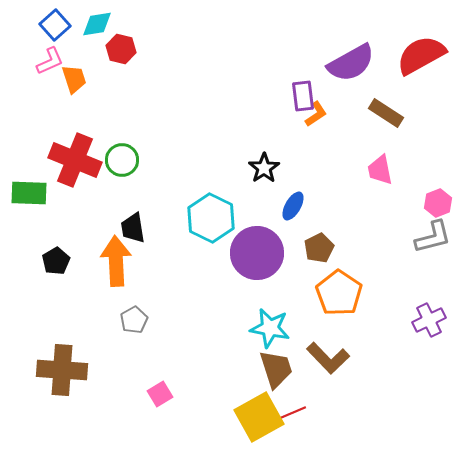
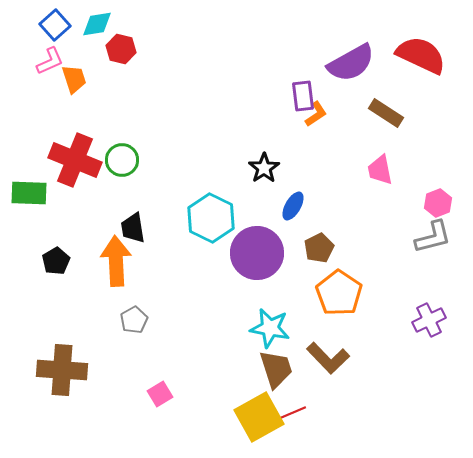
red semicircle: rotated 54 degrees clockwise
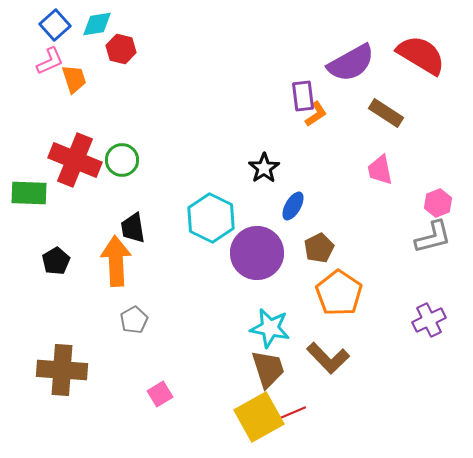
red semicircle: rotated 6 degrees clockwise
brown trapezoid: moved 8 px left
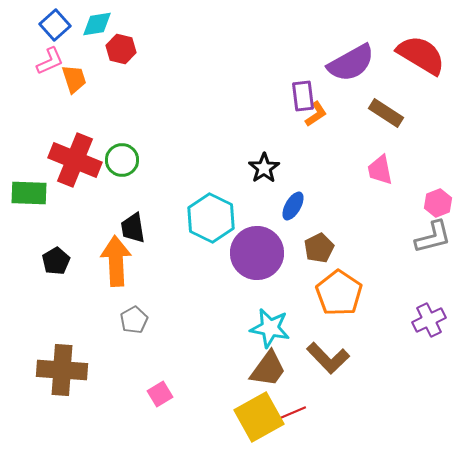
brown trapezoid: rotated 54 degrees clockwise
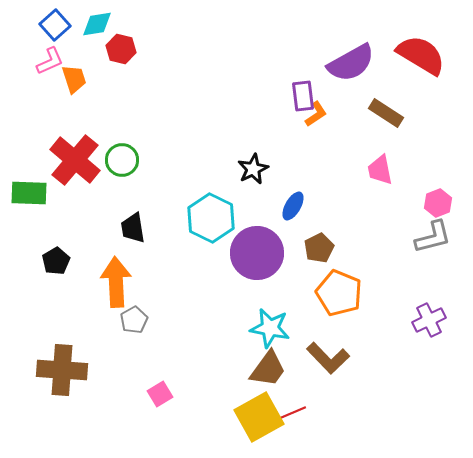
red cross: rotated 18 degrees clockwise
black star: moved 11 px left, 1 px down; rotated 8 degrees clockwise
orange arrow: moved 21 px down
orange pentagon: rotated 12 degrees counterclockwise
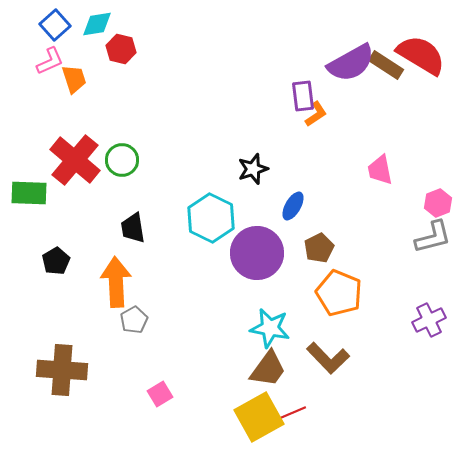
brown rectangle: moved 48 px up
black star: rotated 8 degrees clockwise
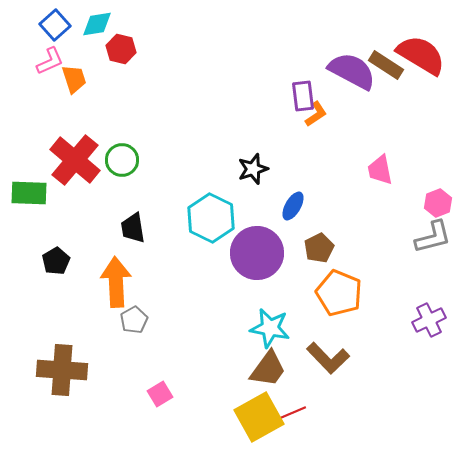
purple semicircle: moved 1 px right, 8 px down; rotated 123 degrees counterclockwise
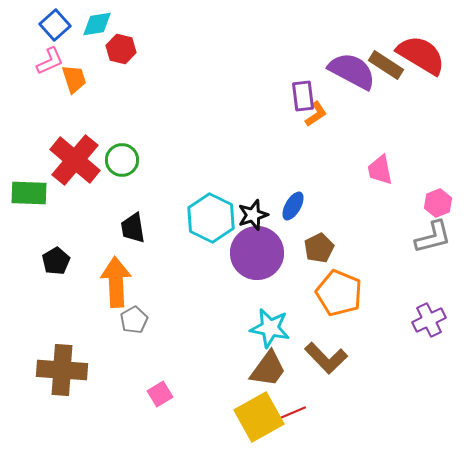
black star: moved 46 px down
brown L-shape: moved 2 px left
